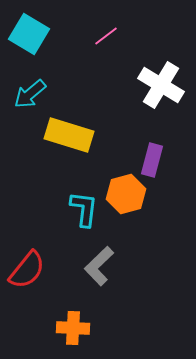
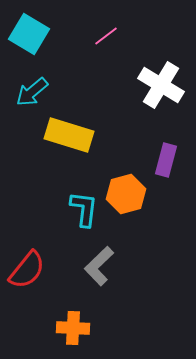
cyan arrow: moved 2 px right, 2 px up
purple rectangle: moved 14 px right
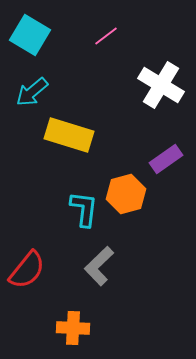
cyan square: moved 1 px right, 1 px down
purple rectangle: moved 1 px up; rotated 40 degrees clockwise
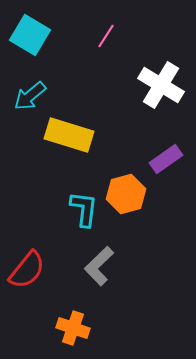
pink line: rotated 20 degrees counterclockwise
cyan arrow: moved 2 px left, 4 px down
orange cross: rotated 16 degrees clockwise
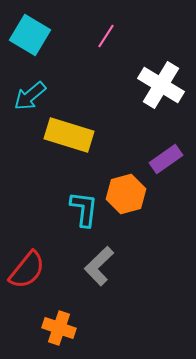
orange cross: moved 14 px left
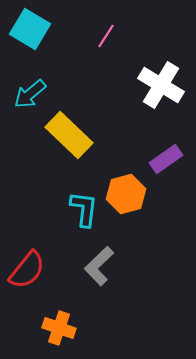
cyan square: moved 6 px up
cyan arrow: moved 2 px up
yellow rectangle: rotated 27 degrees clockwise
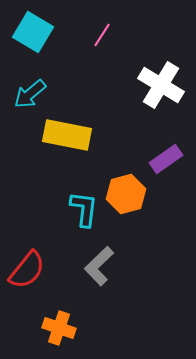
cyan square: moved 3 px right, 3 px down
pink line: moved 4 px left, 1 px up
yellow rectangle: moved 2 px left; rotated 33 degrees counterclockwise
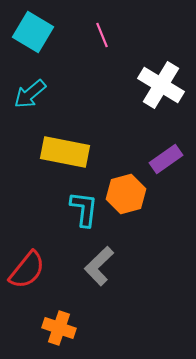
pink line: rotated 55 degrees counterclockwise
yellow rectangle: moved 2 px left, 17 px down
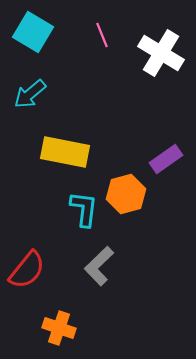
white cross: moved 32 px up
